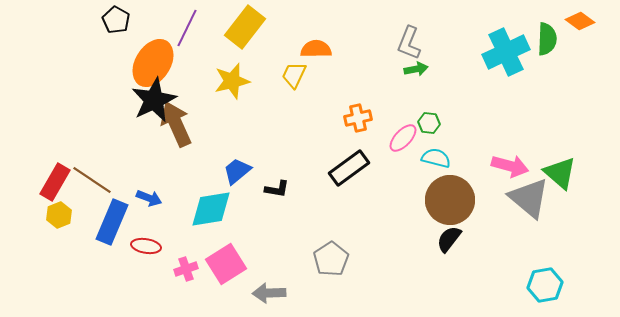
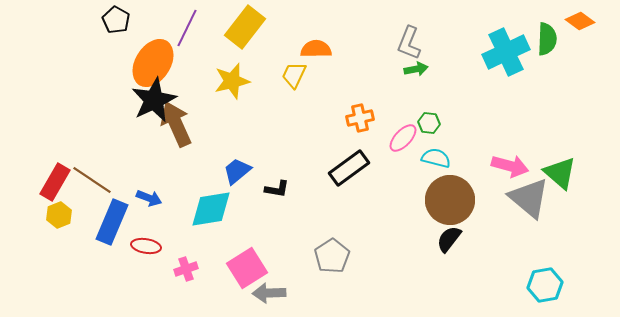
orange cross: moved 2 px right
gray pentagon: moved 1 px right, 3 px up
pink square: moved 21 px right, 4 px down
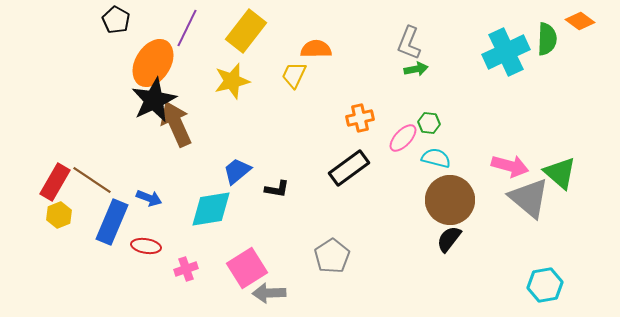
yellow rectangle: moved 1 px right, 4 px down
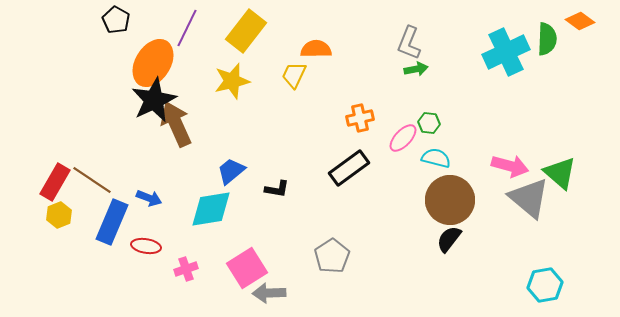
blue trapezoid: moved 6 px left
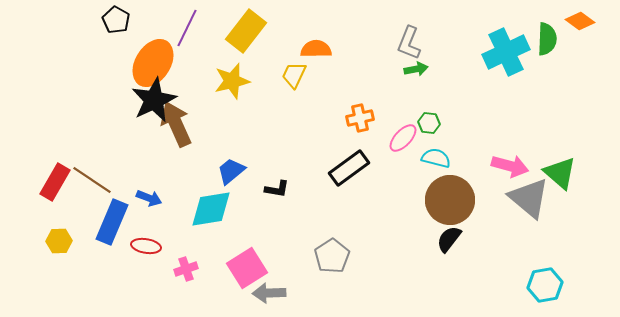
yellow hexagon: moved 26 px down; rotated 20 degrees clockwise
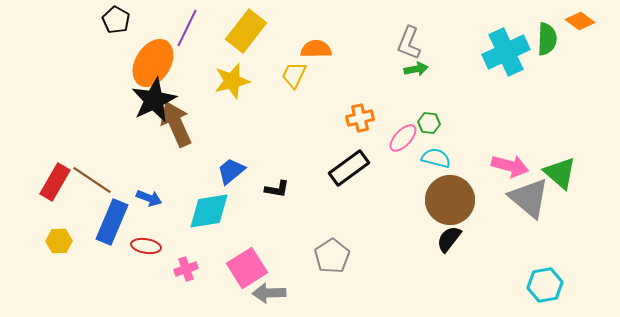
cyan diamond: moved 2 px left, 2 px down
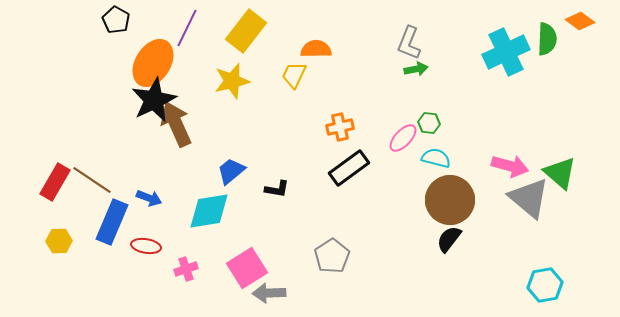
orange cross: moved 20 px left, 9 px down
